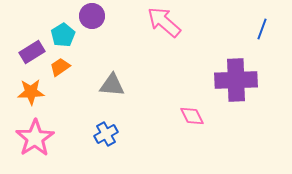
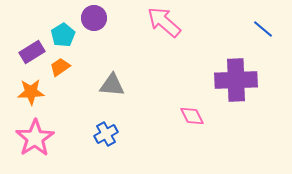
purple circle: moved 2 px right, 2 px down
blue line: moved 1 px right; rotated 70 degrees counterclockwise
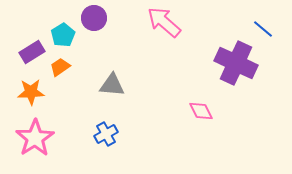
purple cross: moved 17 px up; rotated 27 degrees clockwise
pink diamond: moved 9 px right, 5 px up
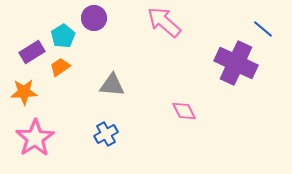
cyan pentagon: moved 1 px down
orange star: moved 7 px left
pink diamond: moved 17 px left
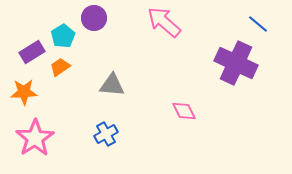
blue line: moved 5 px left, 5 px up
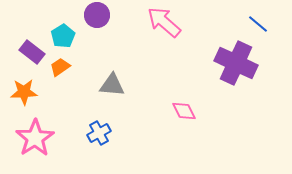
purple circle: moved 3 px right, 3 px up
purple rectangle: rotated 70 degrees clockwise
blue cross: moved 7 px left, 1 px up
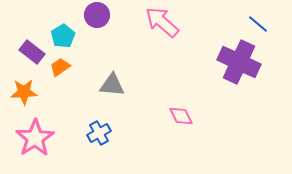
pink arrow: moved 2 px left
purple cross: moved 3 px right, 1 px up
pink diamond: moved 3 px left, 5 px down
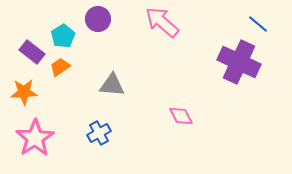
purple circle: moved 1 px right, 4 px down
